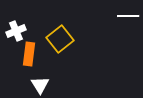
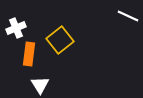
white line: rotated 25 degrees clockwise
white cross: moved 3 px up
yellow square: moved 1 px down
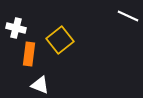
white cross: rotated 36 degrees clockwise
white triangle: rotated 36 degrees counterclockwise
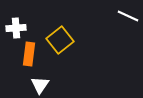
white cross: rotated 18 degrees counterclockwise
white triangle: rotated 42 degrees clockwise
